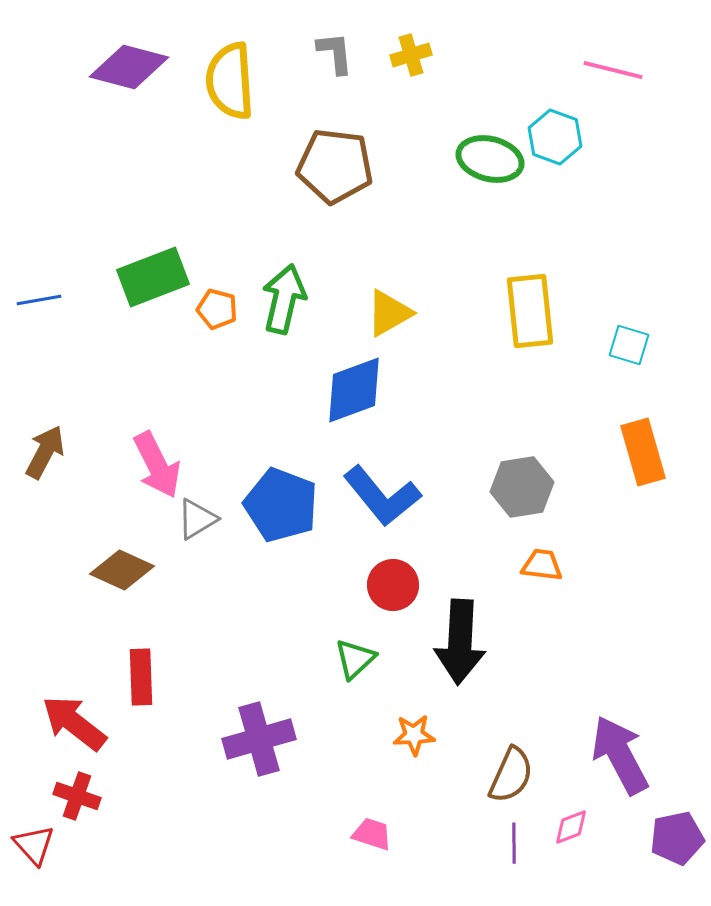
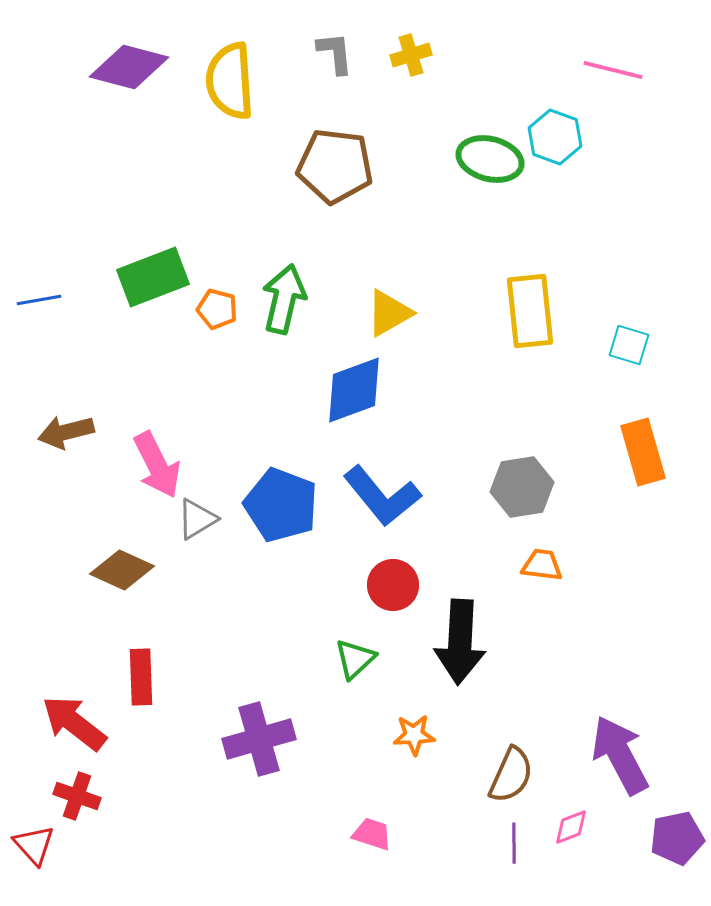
brown arrow: moved 21 px right, 20 px up; rotated 132 degrees counterclockwise
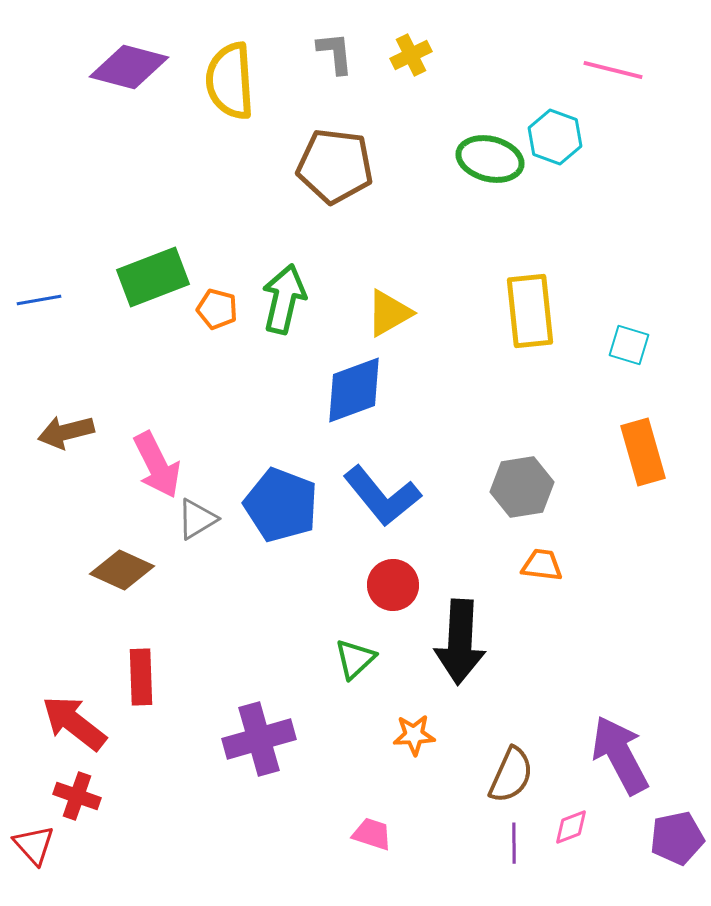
yellow cross: rotated 9 degrees counterclockwise
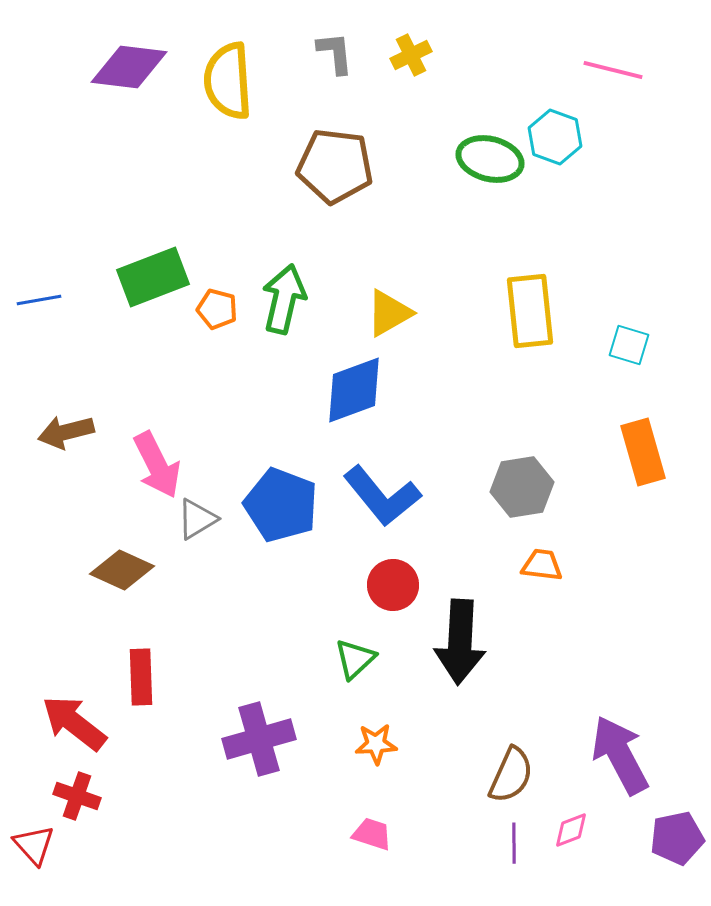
purple diamond: rotated 8 degrees counterclockwise
yellow semicircle: moved 2 px left
orange star: moved 38 px left, 9 px down
pink diamond: moved 3 px down
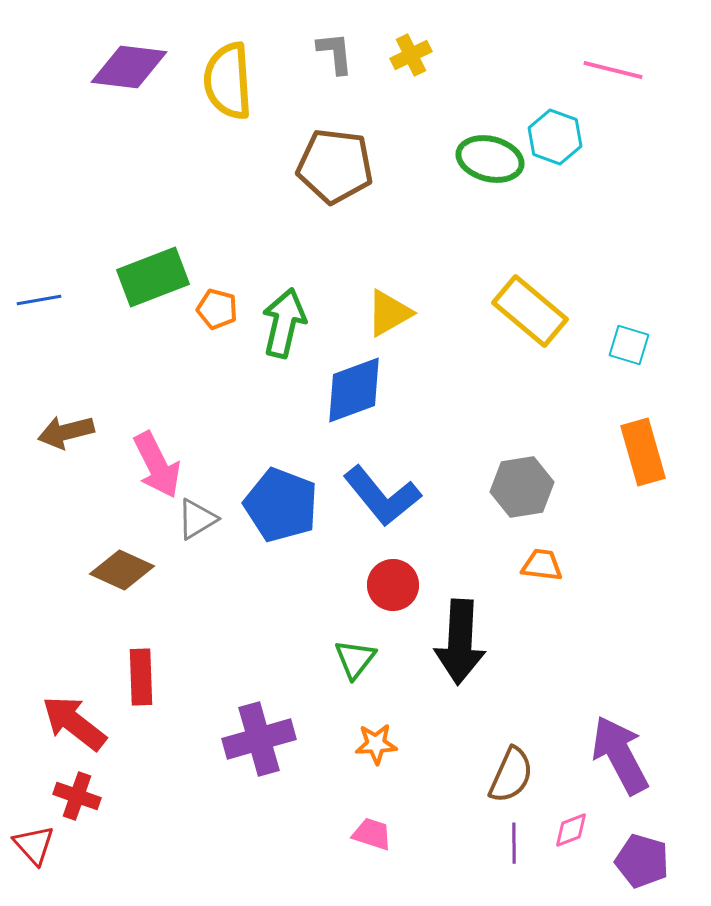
green arrow: moved 24 px down
yellow rectangle: rotated 44 degrees counterclockwise
green triangle: rotated 9 degrees counterclockwise
purple pentagon: moved 35 px left, 23 px down; rotated 28 degrees clockwise
